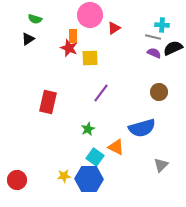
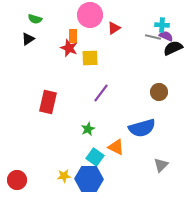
purple semicircle: moved 12 px right, 17 px up
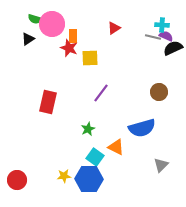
pink circle: moved 38 px left, 9 px down
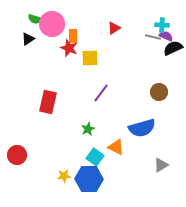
gray triangle: rotated 14 degrees clockwise
red circle: moved 25 px up
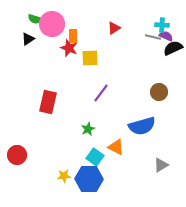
blue semicircle: moved 2 px up
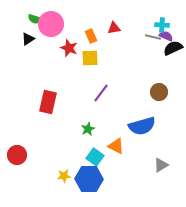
pink circle: moved 1 px left
red triangle: rotated 24 degrees clockwise
orange rectangle: moved 18 px right; rotated 24 degrees counterclockwise
orange triangle: moved 1 px up
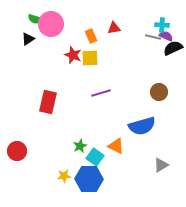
red star: moved 4 px right, 7 px down
purple line: rotated 36 degrees clockwise
green star: moved 8 px left, 17 px down
red circle: moved 4 px up
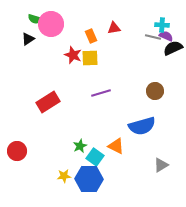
brown circle: moved 4 px left, 1 px up
red rectangle: rotated 45 degrees clockwise
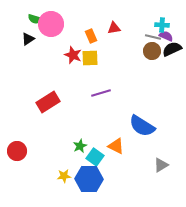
black semicircle: moved 1 px left, 1 px down
brown circle: moved 3 px left, 40 px up
blue semicircle: rotated 48 degrees clockwise
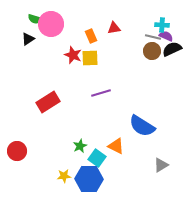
cyan square: moved 2 px right, 1 px down
